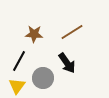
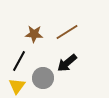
brown line: moved 5 px left
black arrow: rotated 85 degrees clockwise
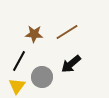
black arrow: moved 4 px right, 1 px down
gray circle: moved 1 px left, 1 px up
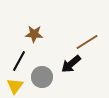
brown line: moved 20 px right, 10 px down
yellow triangle: moved 2 px left
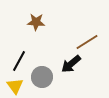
brown star: moved 2 px right, 12 px up
yellow triangle: rotated 12 degrees counterclockwise
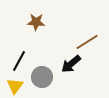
yellow triangle: rotated 12 degrees clockwise
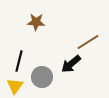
brown line: moved 1 px right
black line: rotated 15 degrees counterclockwise
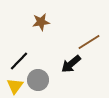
brown star: moved 5 px right; rotated 12 degrees counterclockwise
brown line: moved 1 px right
black line: rotated 30 degrees clockwise
gray circle: moved 4 px left, 3 px down
